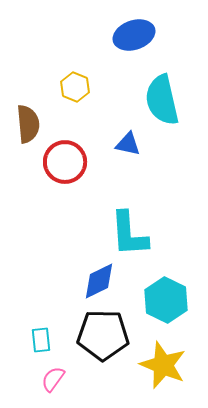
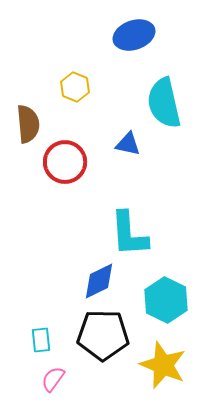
cyan semicircle: moved 2 px right, 3 px down
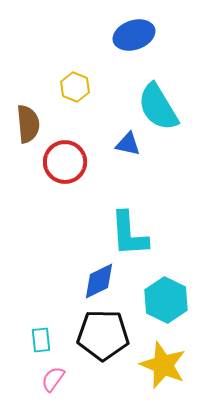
cyan semicircle: moved 6 px left, 4 px down; rotated 18 degrees counterclockwise
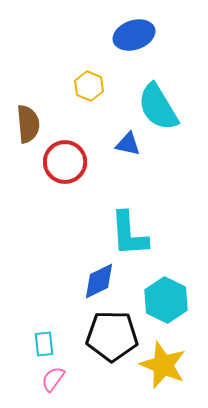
yellow hexagon: moved 14 px right, 1 px up
black pentagon: moved 9 px right, 1 px down
cyan rectangle: moved 3 px right, 4 px down
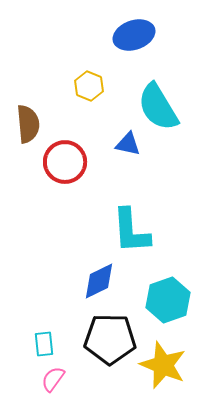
cyan L-shape: moved 2 px right, 3 px up
cyan hexagon: moved 2 px right; rotated 15 degrees clockwise
black pentagon: moved 2 px left, 3 px down
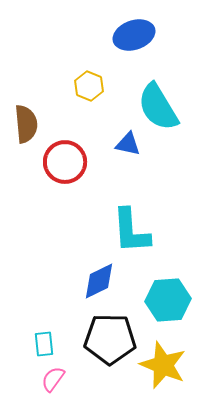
brown semicircle: moved 2 px left
cyan hexagon: rotated 15 degrees clockwise
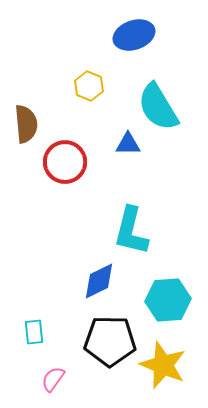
blue triangle: rotated 12 degrees counterclockwise
cyan L-shape: rotated 18 degrees clockwise
black pentagon: moved 2 px down
cyan rectangle: moved 10 px left, 12 px up
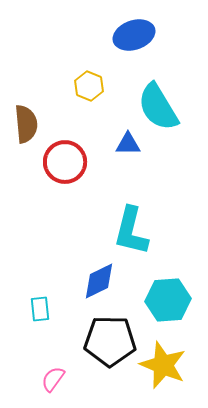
cyan rectangle: moved 6 px right, 23 px up
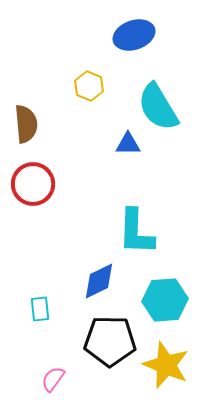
red circle: moved 32 px left, 22 px down
cyan L-shape: moved 5 px right, 1 px down; rotated 12 degrees counterclockwise
cyan hexagon: moved 3 px left
yellow star: moved 3 px right
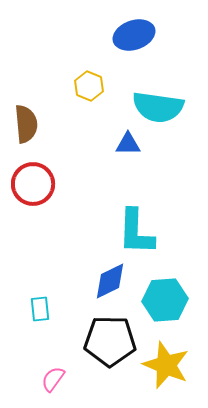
cyan semicircle: rotated 51 degrees counterclockwise
blue diamond: moved 11 px right
